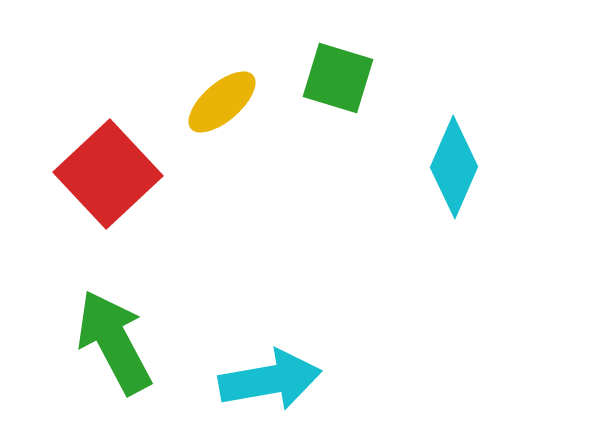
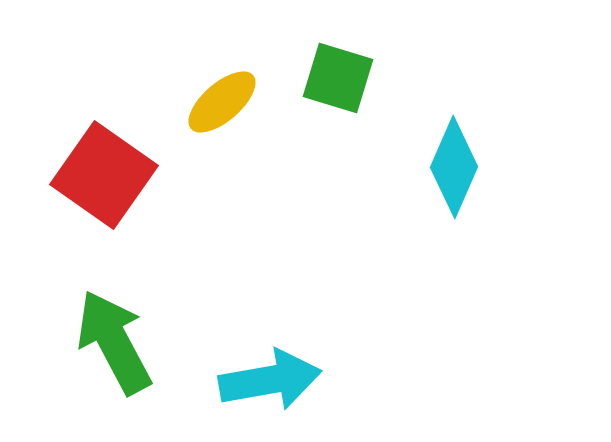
red square: moved 4 px left, 1 px down; rotated 12 degrees counterclockwise
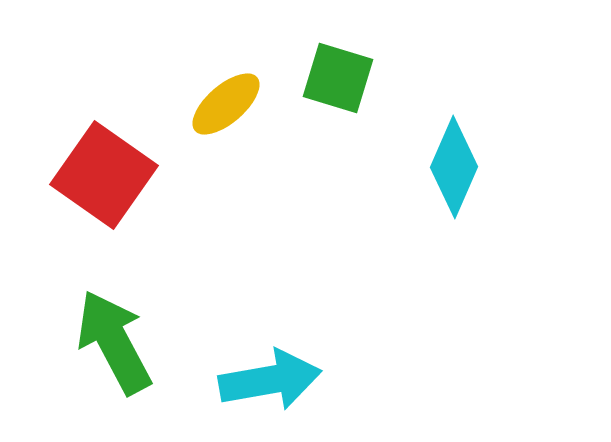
yellow ellipse: moved 4 px right, 2 px down
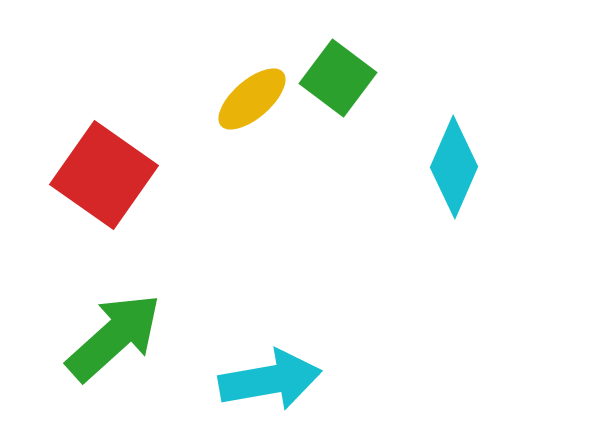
green square: rotated 20 degrees clockwise
yellow ellipse: moved 26 px right, 5 px up
green arrow: moved 5 px up; rotated 76 degrees clockwise
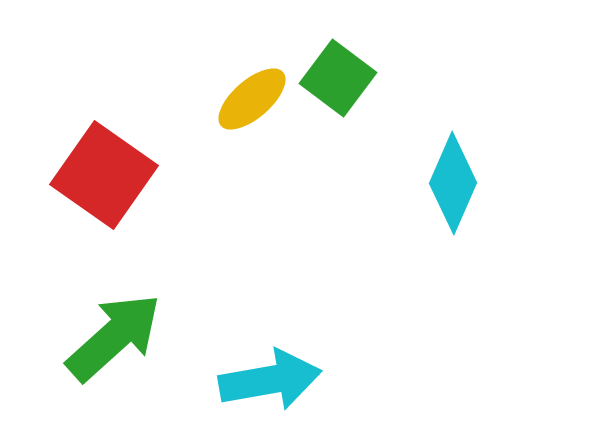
cyan diamond: moved 1 px left, 16 px down
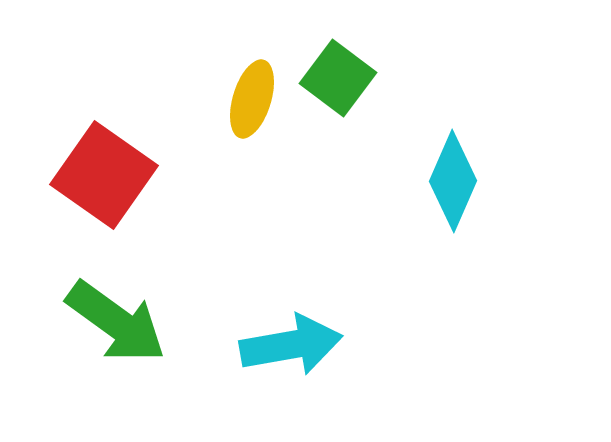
yellow ellipse: rotated 32 degrees counterclockwise
cyan diamond: moved 2 px up
green arrow: moved 2 px right, 15 px up; rotated 78 degrees clockwise
cyan arrow: moved 21 px right, 35 px up
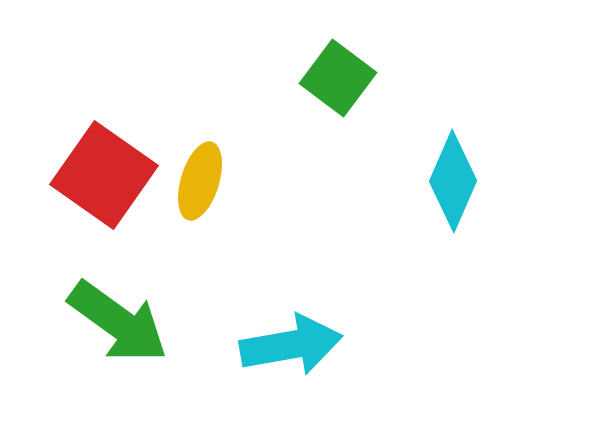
yellow ellipse: moved 52 px left, 82 px down
green arrow: moved 2 px right
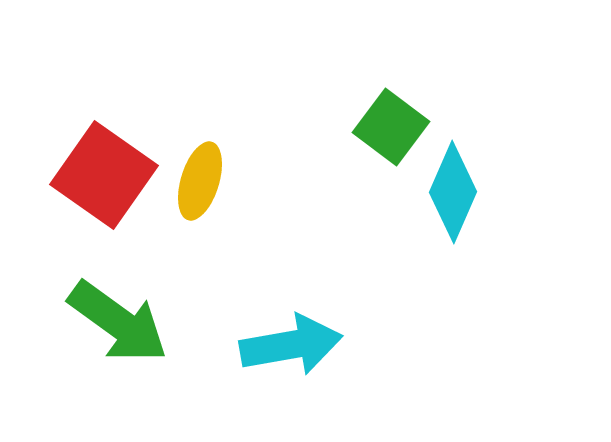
green square: moved 53 px right, 49 px down
cyan diamond: moved 11 px down
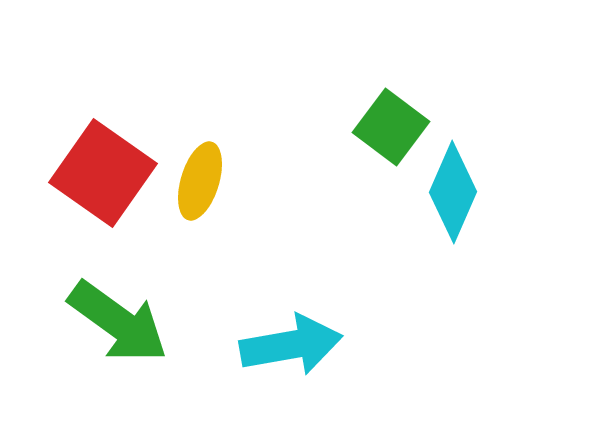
red square: moved 1 px left, 2 px up
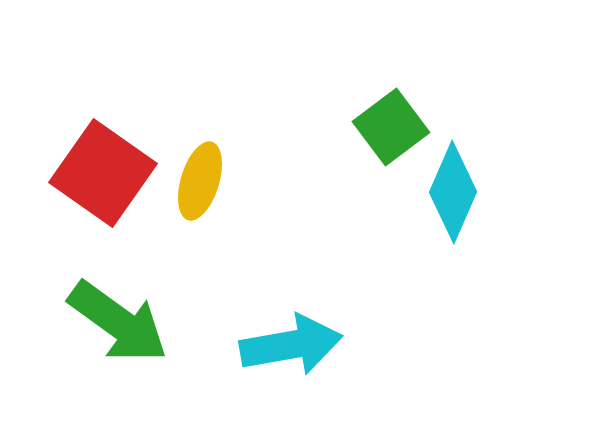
green square: rotated 16 degrees clockwise
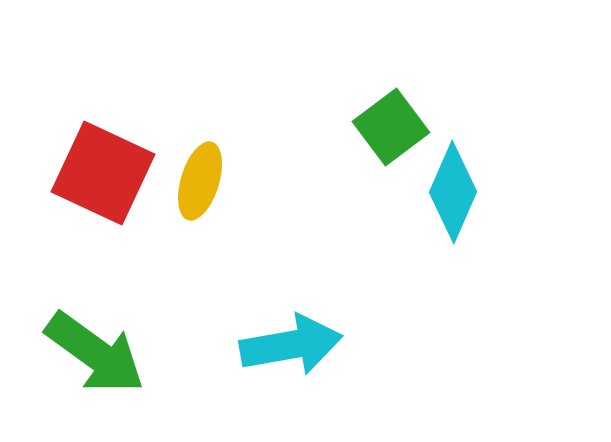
red square: rotated 10 degrees counterclockwise
green arrow: moved 23 px left, 31 px down
